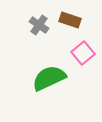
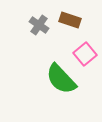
pink square: moved 2 px right, 1 px down
green semicircle: moved 12 px right, 1 px down; rotated 108 degrees counterclockwise
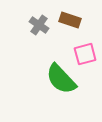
pink square: rotated 25 degrees clockwise
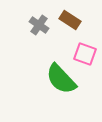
brown rectangle: rotated 15 degrees clockwise
pink square: rotated 35 degrees clockwise
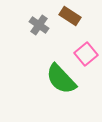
brown rectangle: moved 4 px up
pink square: moved 1 px right; rotated 30 degrees clockwise
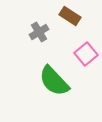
gray cross: moved 7 px down; rotated 24 degrees clockwise
green semicircle: moved 7 px left, 2 px down
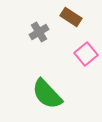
brown rectangle: moved 1 px right, 1 px down
green semicircle: moved 7 px left, 13 px down
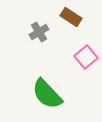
pink square: moved 3 px down
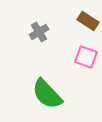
brown rectangle: moved 17 px right, 4 px down
pink square: rotated 30 degrees counterclockwise
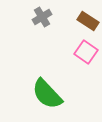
gray cross: moved 3 px right, 15 px up
pink square: moved 5 px up; rotated 15 degrees clockwise
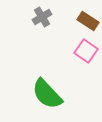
pink square: moved 1 px up
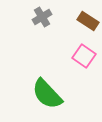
pink square: moved 2 px left, 5 px down
